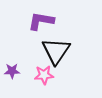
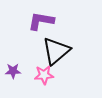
black triangle: rotated 16 degrees clockwise
purple star: moved 1 px right
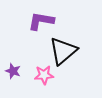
black triangle: moved 7 px right
purple star: rotated 21 degrees clockwise
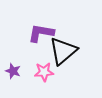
purple L-shape: moved 12 px down
pink star: moved 3 px up
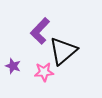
purple L-shape: moved 1 px left, 2 px up; rotated 56 degrees counterclockwise
purple star: moved 5 px up
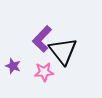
purple L-shape: moved 2 px right, 8 px down
black triangle: rotated 28 degrees counterclockwise
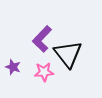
black triangle: moved 5 px right, 3 px down
purple star: moved 1 px down
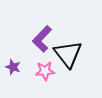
pink star: moved 1 px right, 1 px up
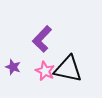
black triangle: moved 15 px down; rotated 40 degrees counterclockwise
pink star: rotated 30 degrees clockwise
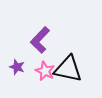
purple L-shape: moved 2 px left, 1 px down
purple star: moved 4 px right
